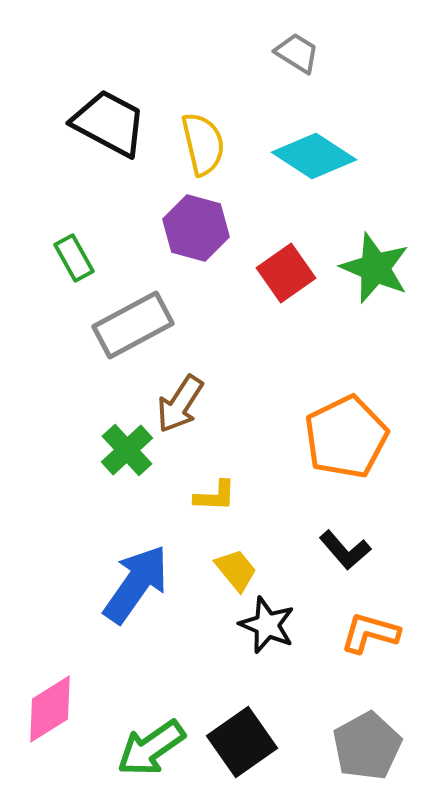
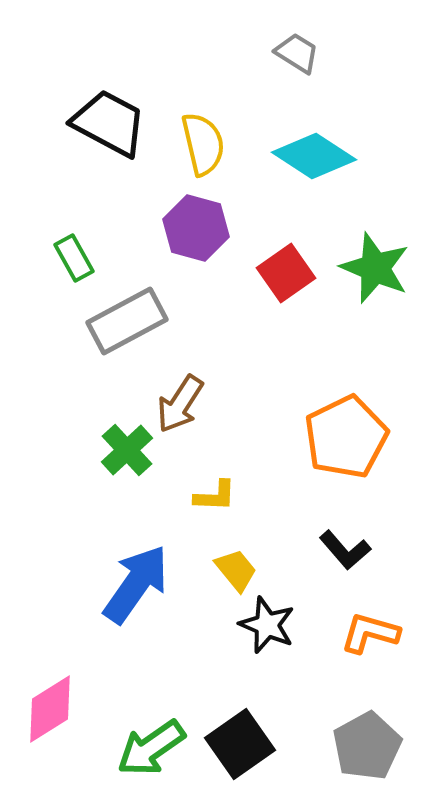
gray rectangle: moved 6 px left, 4 px up
black square: moved 2 px left, 2 px down
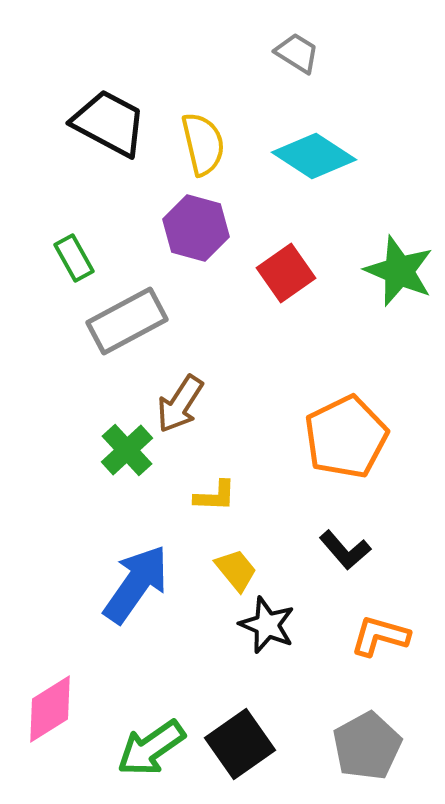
green star: moved 24 px right, 3 px down
orange L-shape: moved 10 px right, 3 px down
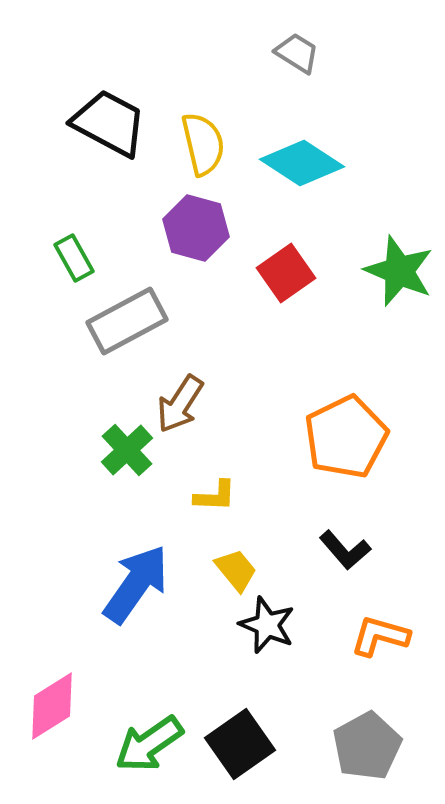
cyan diamond: moved 12 px left, 7 px down
pink diamond: moved 2 px right, 3 px up
green arrow: moved 2 px left, 4 px up
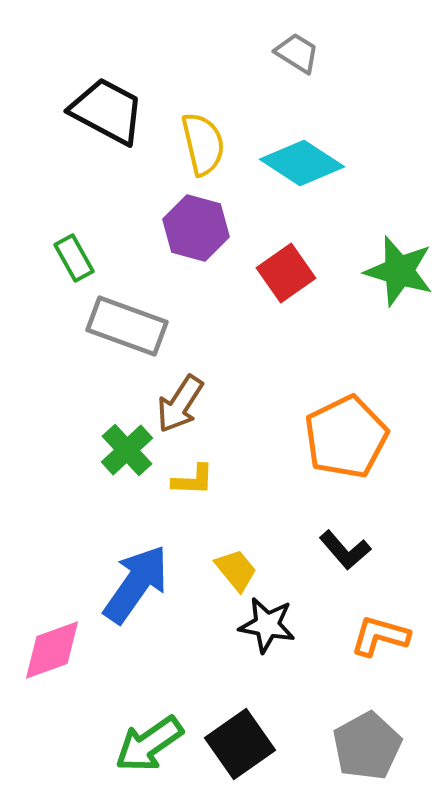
black trapezoid: moved 2 px left, 12 px up
green star: rotated 6 degrees counterclockwise
gray rectangle: moved 5 px down; rotated 48 degrees clockwise
yellow L-shape: moved 22 px left, 16 px up
black star: rotated 12 degrees counterclockwise
pink diamond: moved 56 px up; rotated 12 degrees clockwise
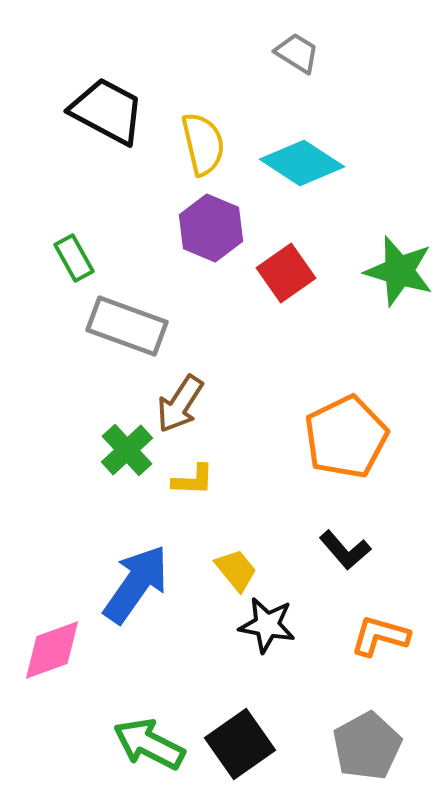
purple hexagon: moved 15 px right; rotated 8 degrees clockwise
green arrow: rotated 62 degrees clockwise
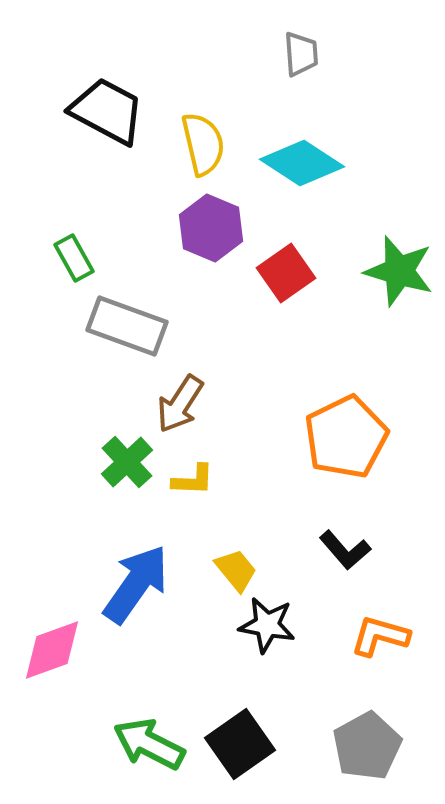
gray trapezoid: moved 4 px right, 1 px down; rotated 54 degrees clockwise
green cross: moved 12 px down
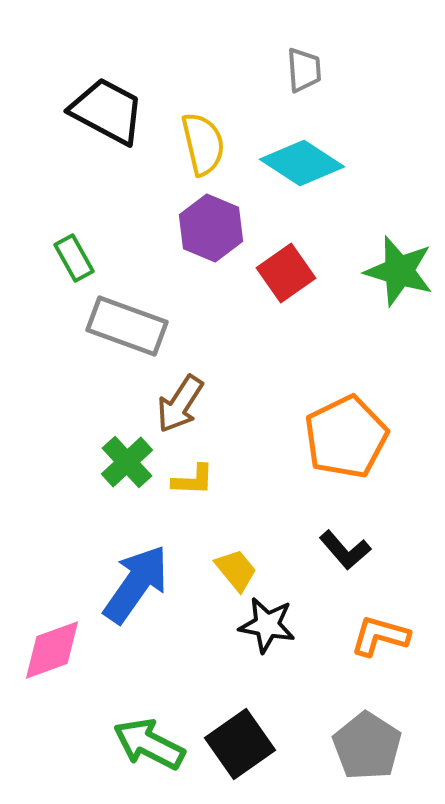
gray trapezoid: moved 3 px right, 16 px down
gray pentagon: rotated 10 degrees counterclockwise
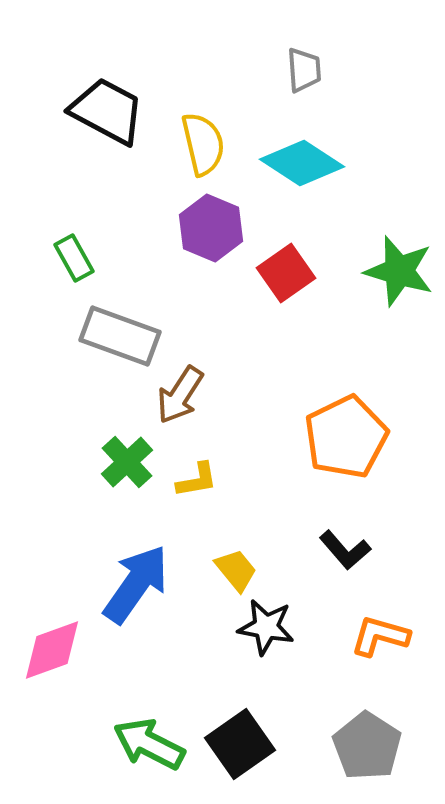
gray rectangle: moved 7 px left, 10 px down
brown arrow: moved 9 px up
yellow L-shape: moved 4 px right; rotated 12 degrees counterclockwise
black star: moved 1 px left, 2 px down
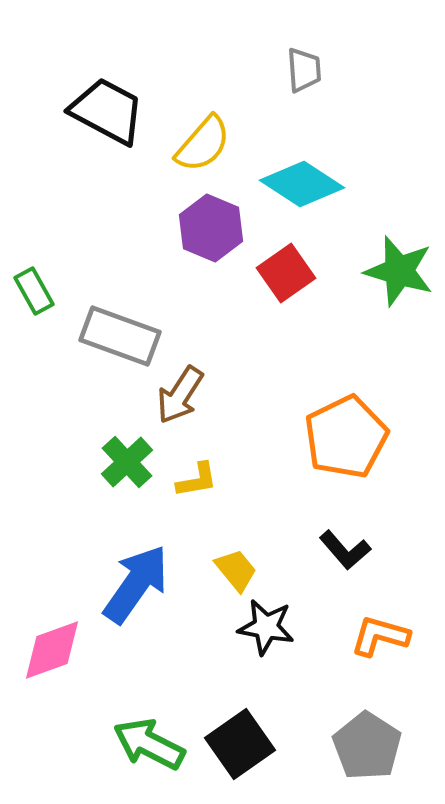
yellow semicircle: rotated 54 degrees clockwise
cyan diamond: moved 21 px down
green rectangle: moved 40 px left, 33 px down
